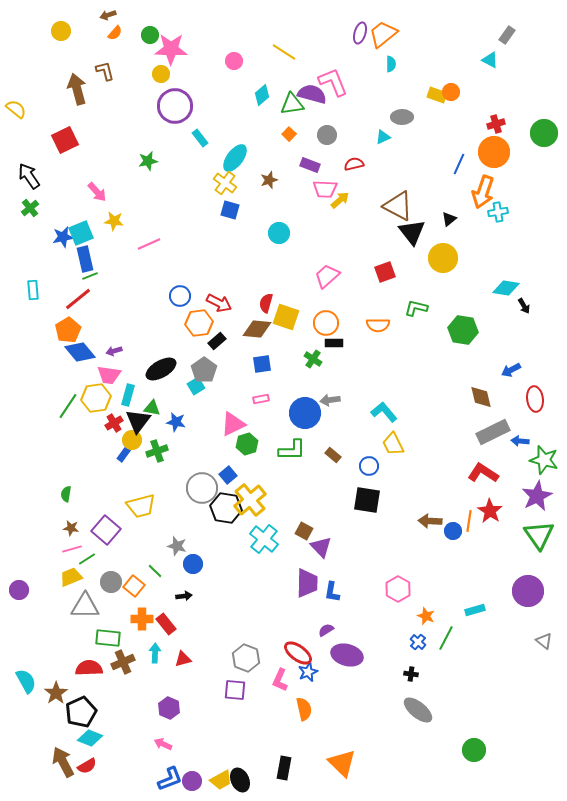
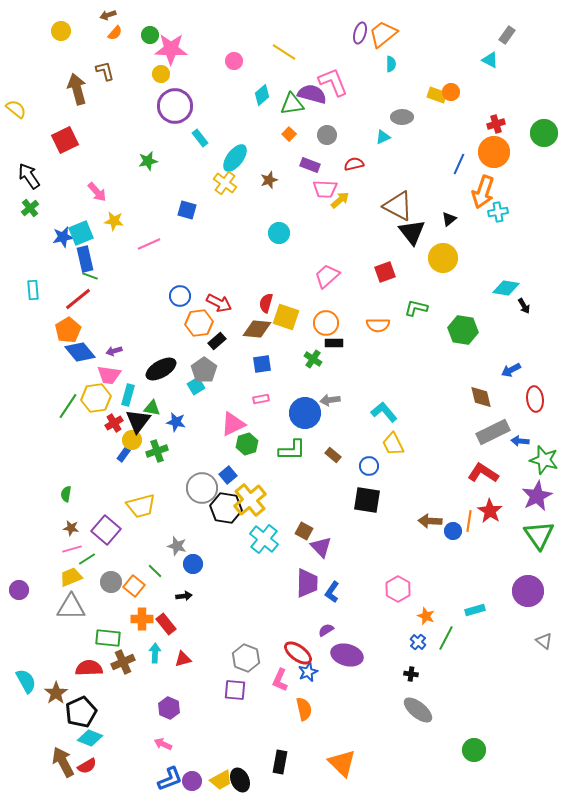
blue square at (230, 210): moved 43 px left
green line at (90, 276): rotated 42 degrees clockwise
blue L-shape at (332, 592): rotated 25 degrees clockwise
gray triangle at (85, 606): moved 14 px left, 1 px down
black rectangle at (284, 768): moved 4 px left, 6 px up
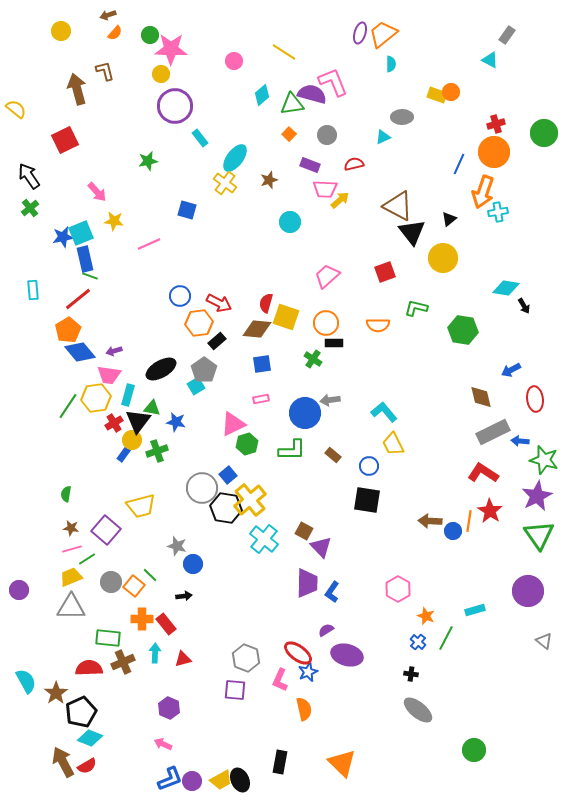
cyan circle at (279, 233): moved 11 px right, 11 px up
green line at (155, 571): moved 5 px left, 4 px down
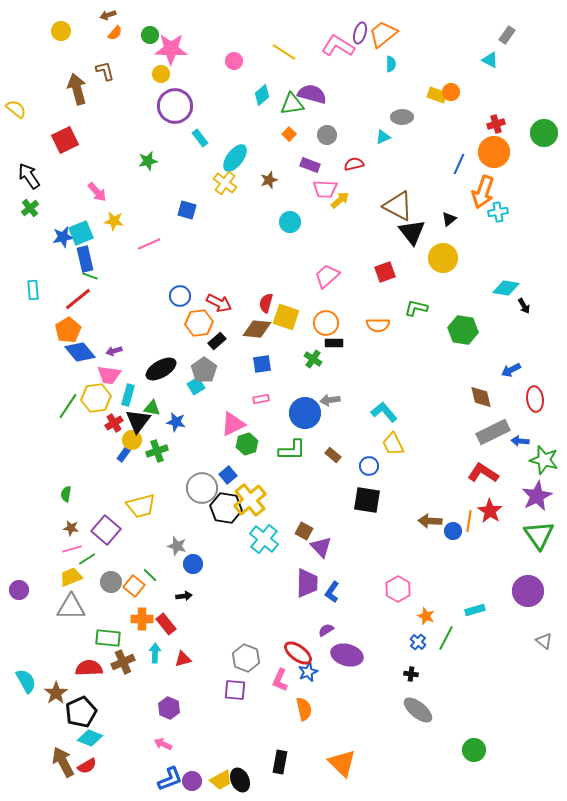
pink L-shape at (333, 82): moved 5 px right, 36 px up; rotated 36 degrees counterclockwise
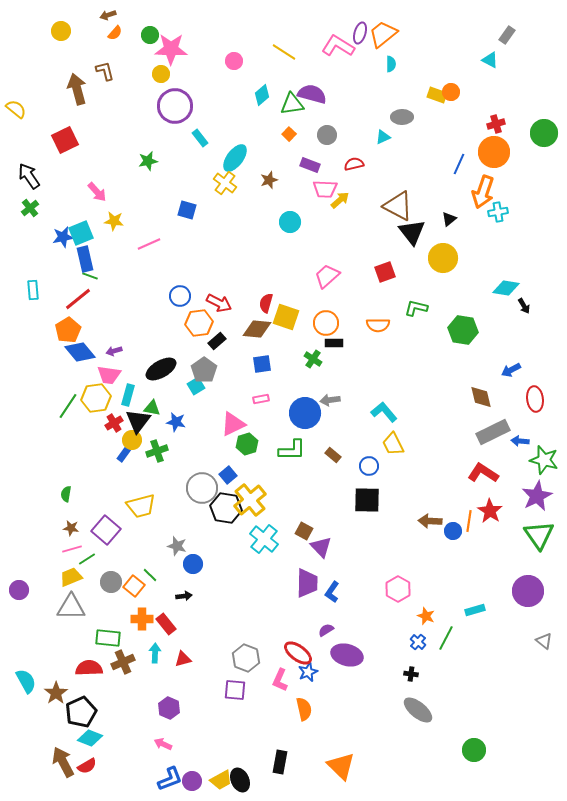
black square at (367, 500): rotated 8 degrees counterclockwise
orange triangle at (342, 763): moved 1 px left, 3 px down
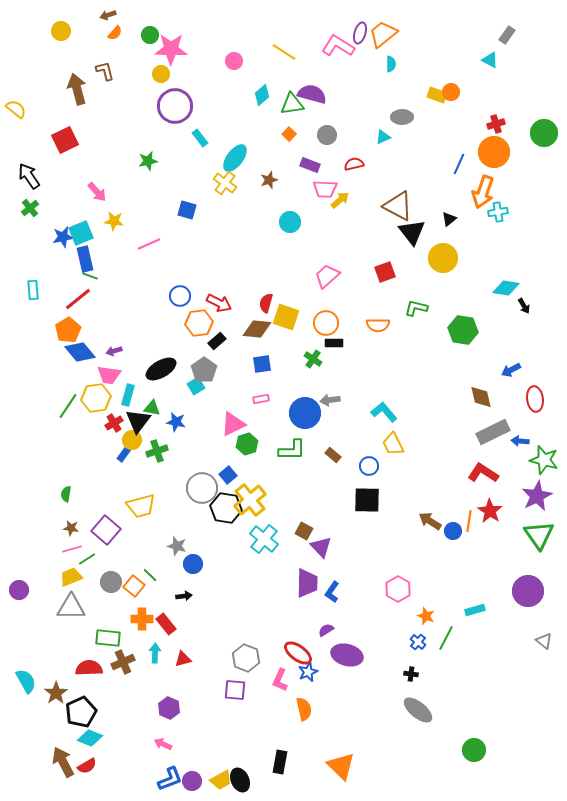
brown arrow at (430, 521): rotated 30 degrees clockwise
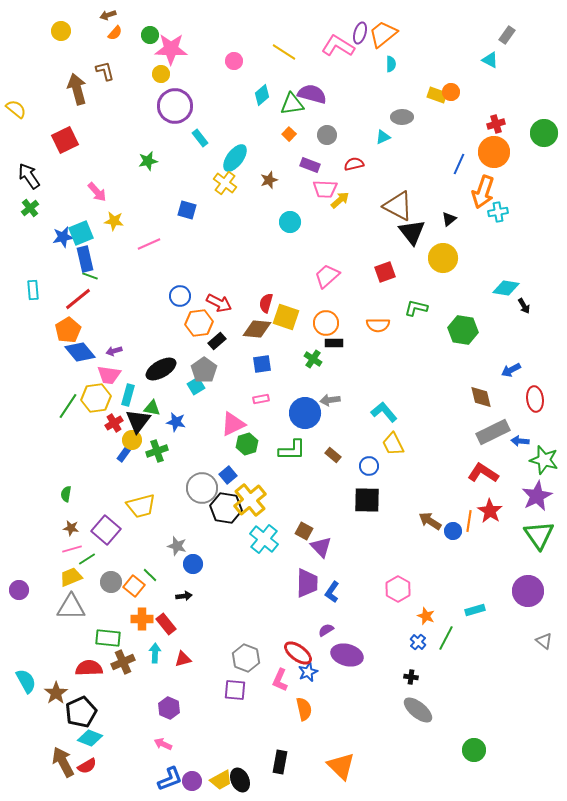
black cross at (411, 674): moved 3 px down
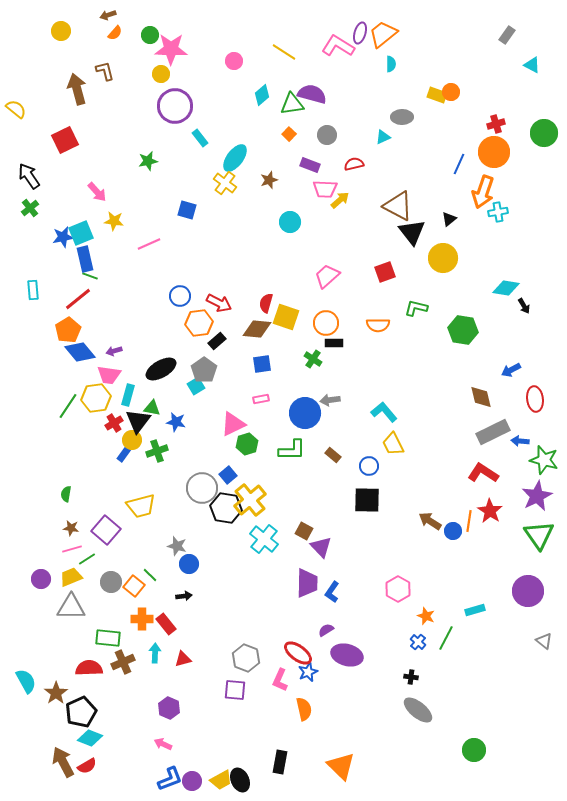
cyan triangle at (490, 60): moved 42 px right, 5 px down
blue circle at (193, 564): moved 4 px left
purple circle at (19, 590): moved 22 px right, 11 px up
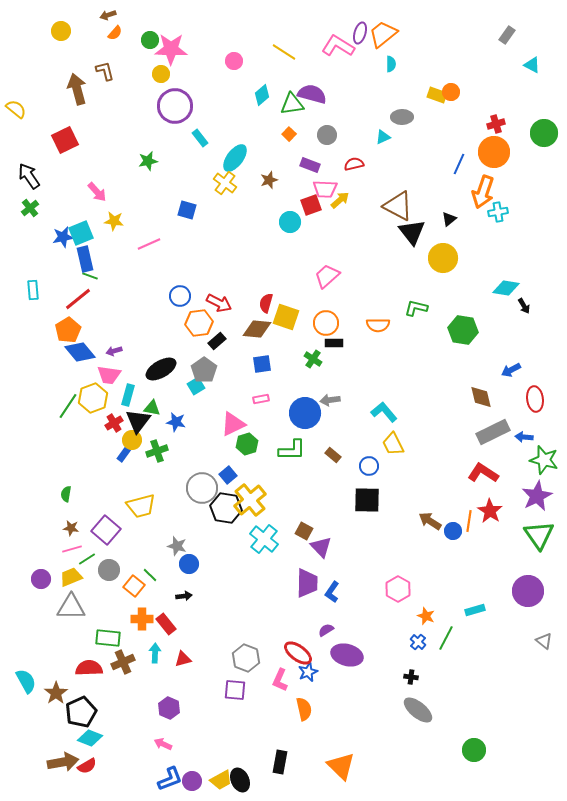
green circle at (150, 35): moved 5 px down
red square at (385, 272): moved 74 px left, 67 px up
yellow hexagon at (96, 398): moved 3 px left; rotated 12 degrees counterclockwise
blue arrow at (520, 441): moved 4 px right, 4 px up
gray circle at (111, 582): moved 2 px left, 12 px up
brown arrow at (63, 762): rotated 108 degrees clockwise
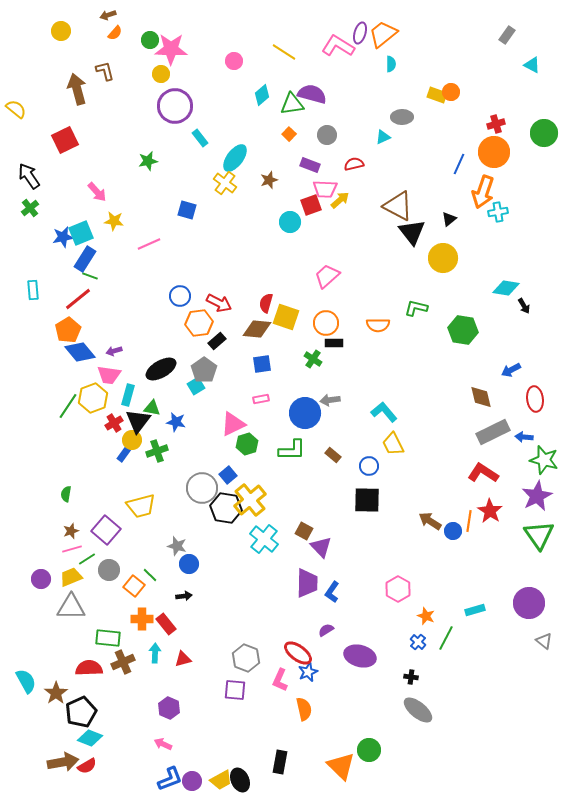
blue rectangle at (85, 259): rotated 45 degrees clockwise
brown star at (71, 528): moved 3 px down; rotated 28 degrees counterclockwise
purple circle at (528, 591): moved 1 px right, 12 px down
purple ellipse at (347, 655): moved 13 px right, 1 px down
green circle at (474, 750): moved 105 px left
